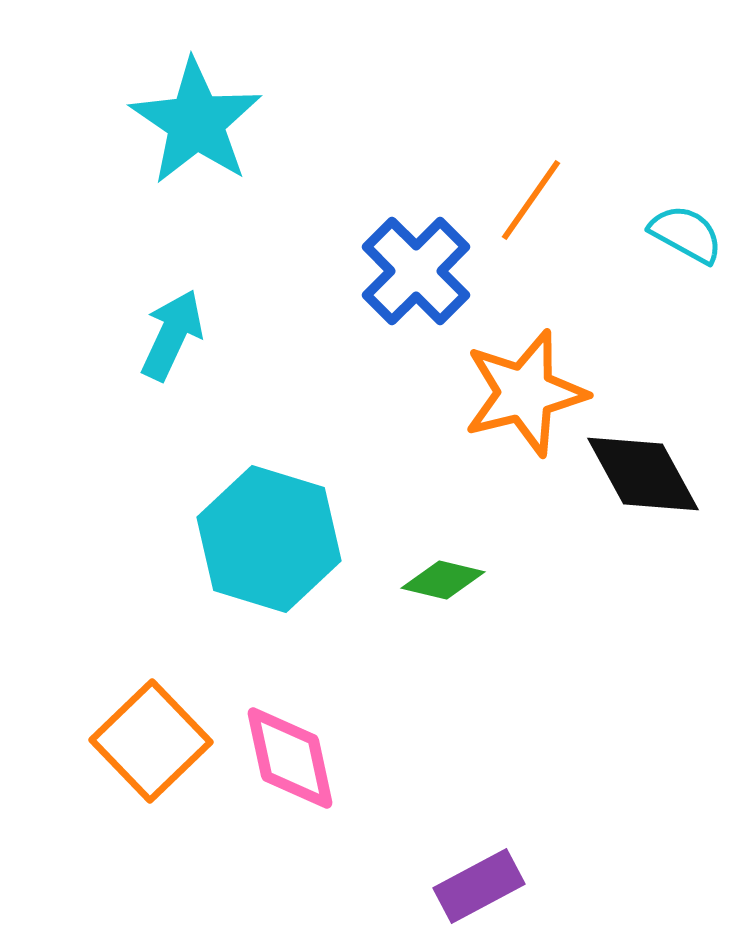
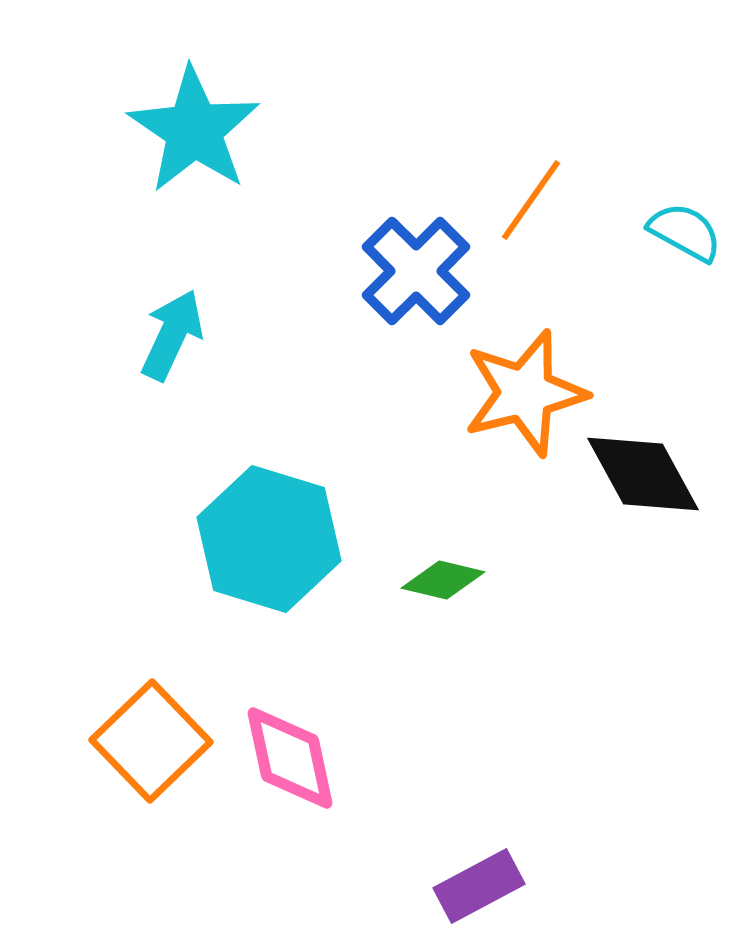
cyan star: moved 2 px left, 8 px down
cyan semicircle: moved 1 px left, 2 px up
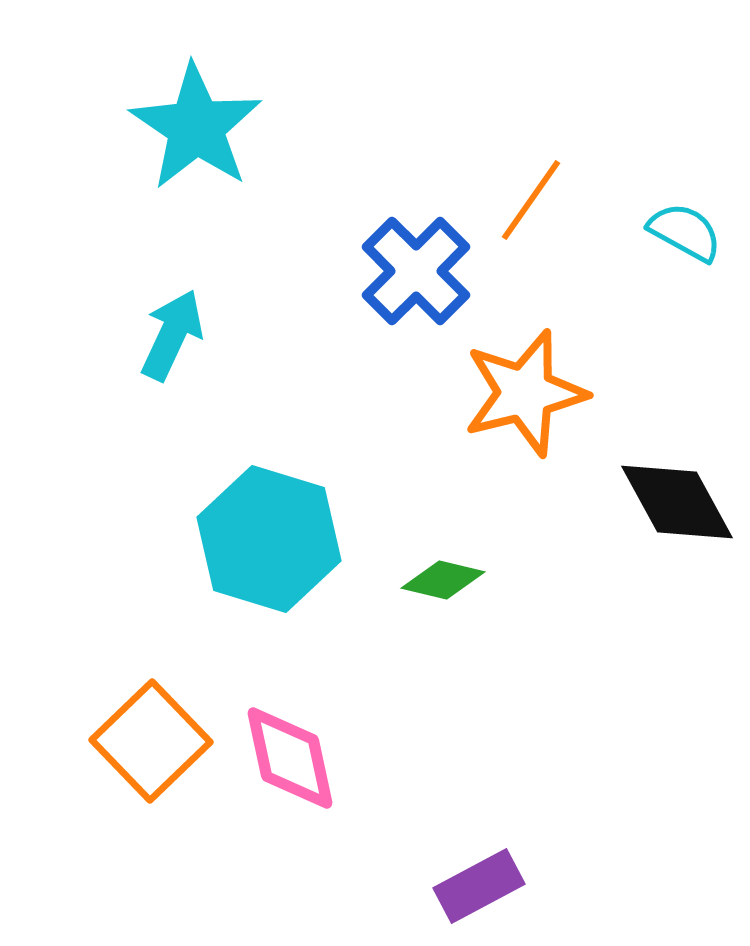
cyan star: moved 2 px right, 3 px up
black diamond: moved 34 px right, 28 px down
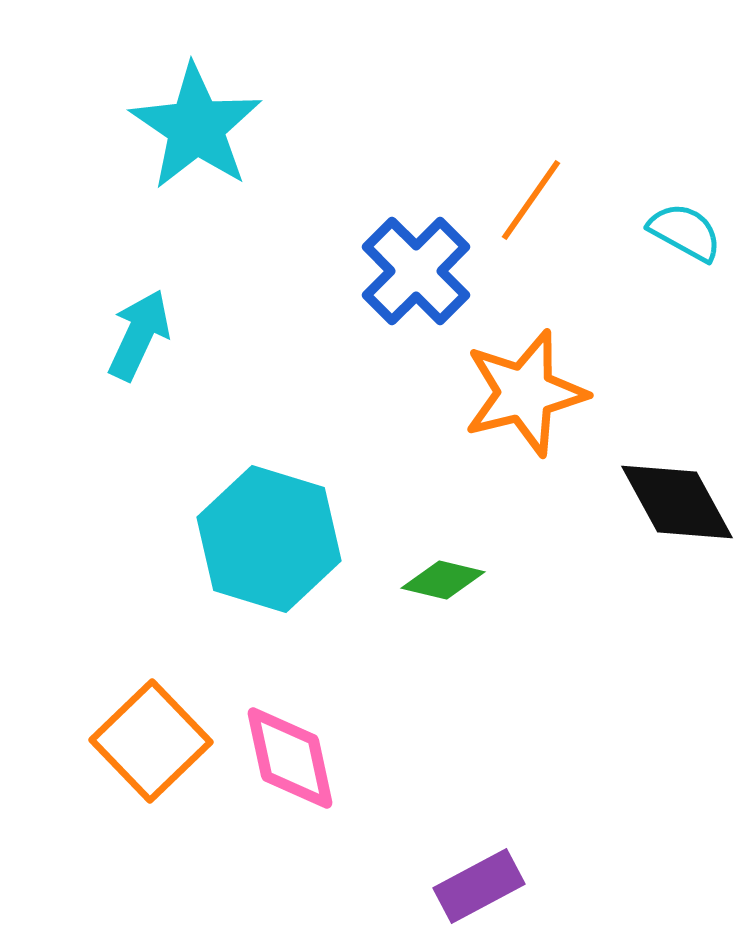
cyan arrow: moved 33 px left
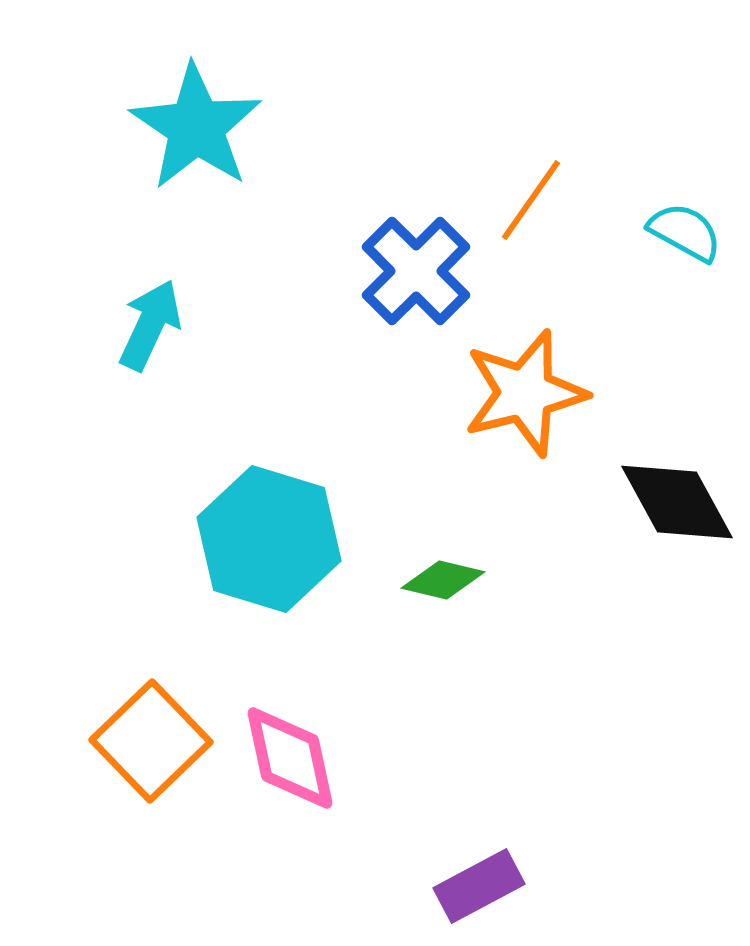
cyan arrow: moved 11 px right, 10 px up
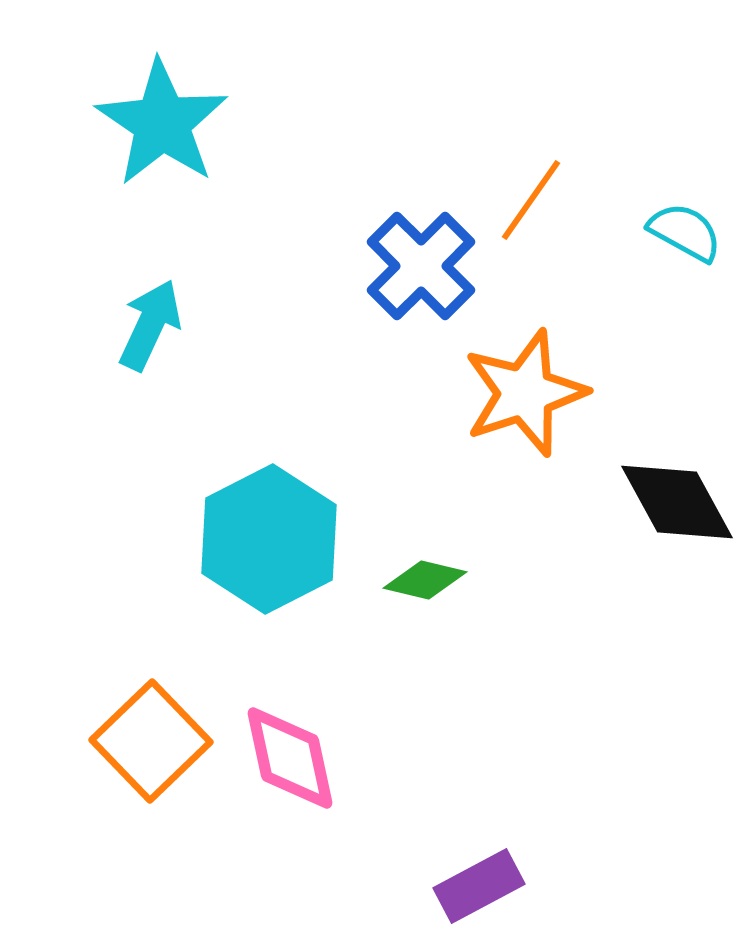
cyan star: moved 34 px left, 4 px up
blue cross: moved 5 px right, 5 px up
orange star: rotated 4 degrees counterclockwise
cyan hexagon: rotated 16 degrees clockwise
green diamond: moved 18 px left
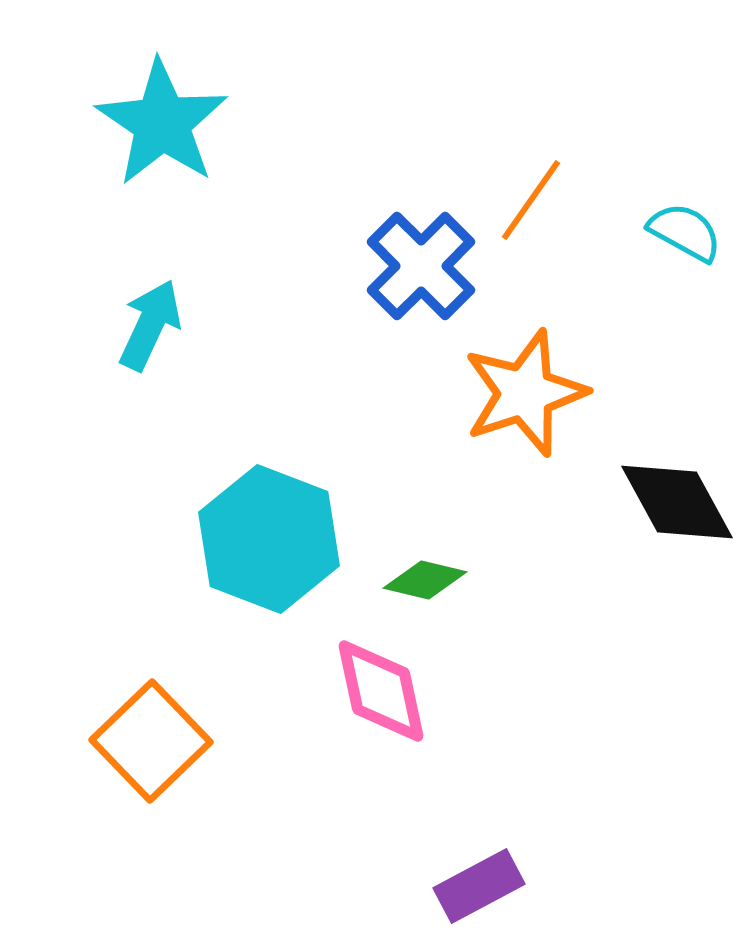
cyan hexagon: rotated 12 degrees counterclockwise
pink diamond: moved 91 px right, 67 px up
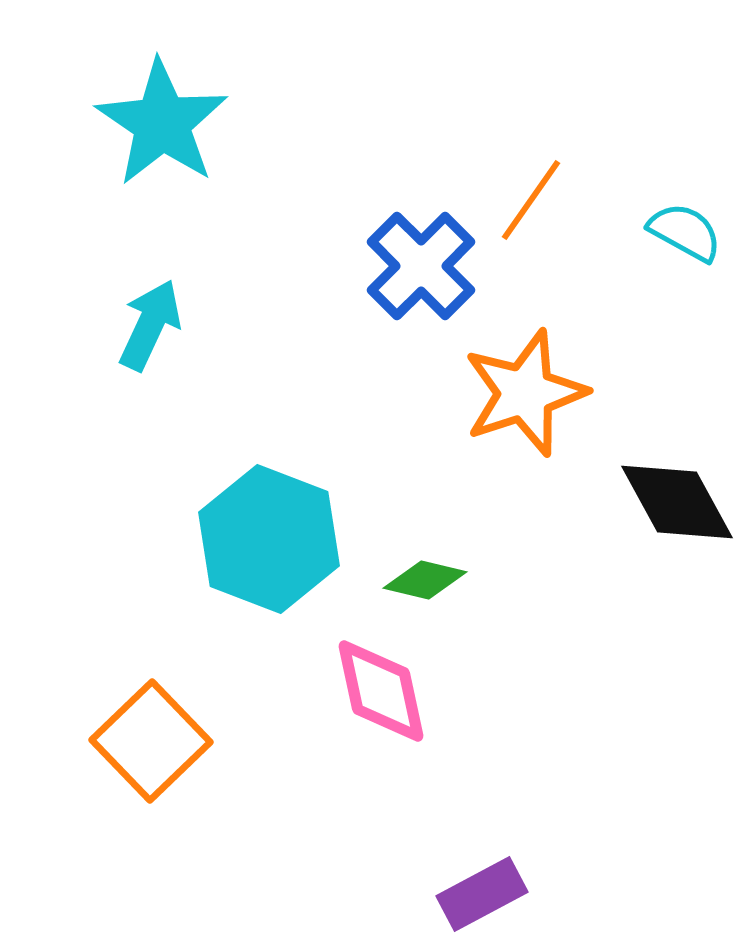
purple rectangle: moved 3 px right, 8 px down
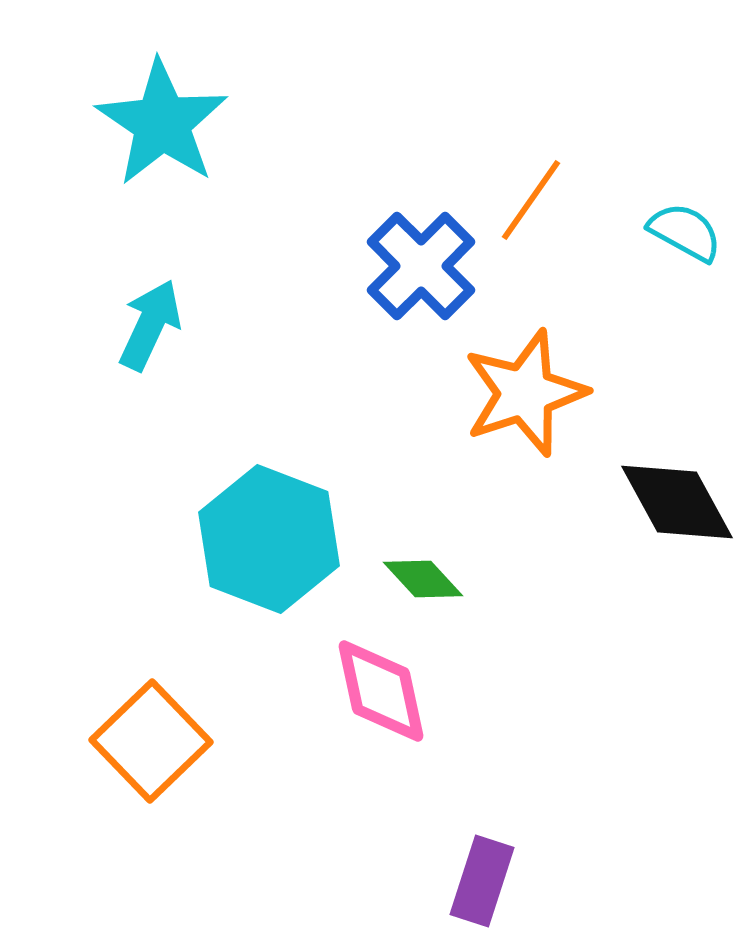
green diamond: moved 2 px left, 1 px up; rotated 34 degrees clockwise
purple rectangle: moved 13 px up; rotated 44 degrees counterclockwise
